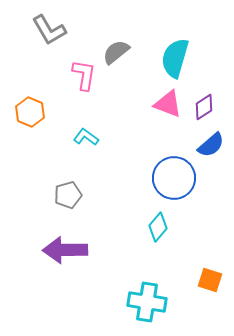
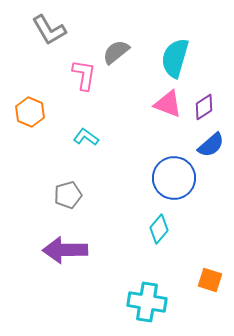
cyan diamond: moved 1 px right, 2 px down
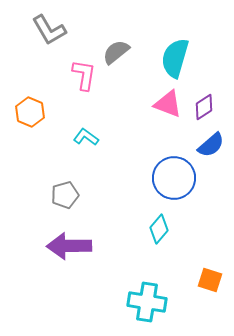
gray pentagon: moved 3 px left
purple arrow: moved 4 px right, 4 px up
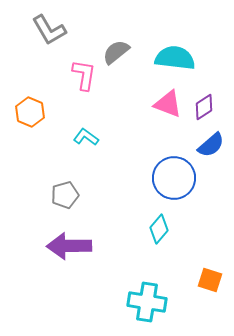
cyan semicircle: rotated 81 degrees clockwise
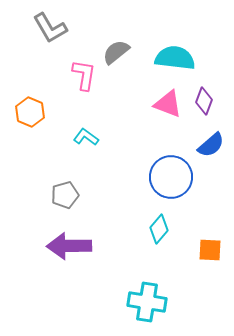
gray L-shape: moved 1 px right, 2 px up
purple diamond: moved 6 px up; rotated 36 degrees counterclockwise
blue circle: moved 3 px left, 1 px up
orange square: moved 30 px up; rotated 15 degrees counterclockwise
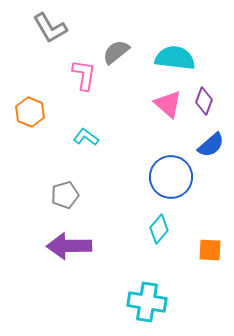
pink triangle: rotated 20 degrees clockwise
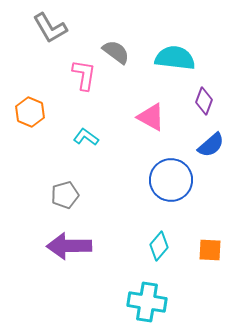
gray semicircle: rotated 76 degrees clockwise
pink triangle: moved 17 px left, 13 px down; rotated 12 degrees counterclockwise
blue circle: moved 3 px down
cyan diamond: moved 17 px down
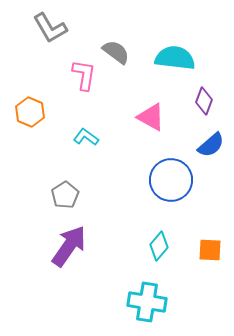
gray pentagon: rotated 16 degrees counterclockwise
purple arrow: rotated 126 degrees clockwise
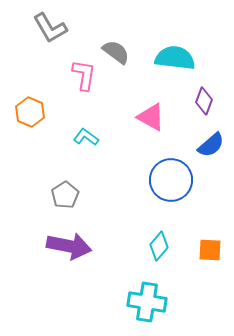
purple arrow: rotated 66 degrees clockwise
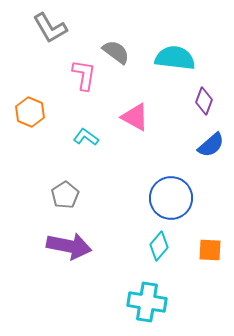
pink triangle: moved 16 px left
blue circle: moved 18 px down
